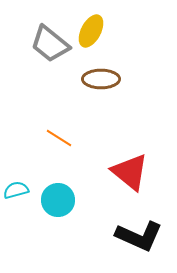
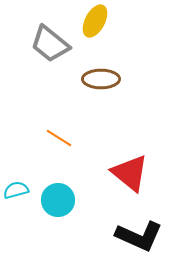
yellow ellipse: moved 4 px right, 10 px up
red triangle: moved 1 px down
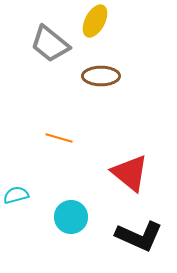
brown ellipse: moved 3 px up
orange line: rotated 16 degrees counterclockwise
cyan semicircle: moved 5 px down
cyan circle: moved 13 px right, 17 px down
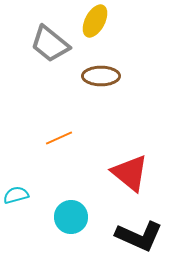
orange line: rotated 40 degrees counterclockwise
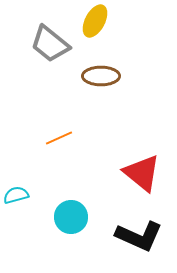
red triangle: moved 12 px right
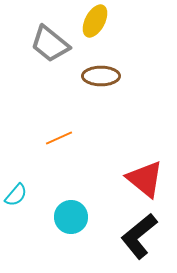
red triangle: moved 3 px right, 6 px down
cyan semicircle: rotated 145 degrees clockwise
black L-shape: rotated 117 degrees clockwise
